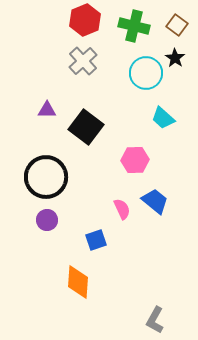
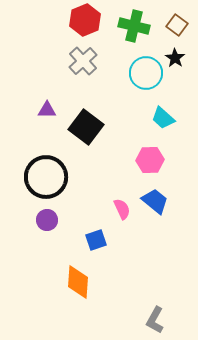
pink hexagon: moved 15 px right
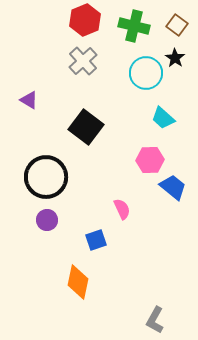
purple triangle: moved 18 px left, 10 px up; rotated 30 degrees clockwise
blue trapezoid: moved 18 px right, 14 px up
orange diamond: rotated 8 degrees clockwise
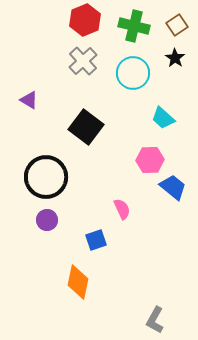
brown square: rotated 20 degrees clockwise
cyan circle: moved 13 px left
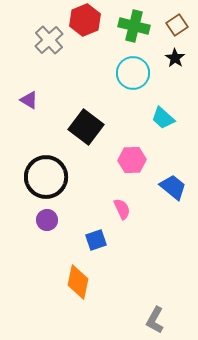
gray cross: moved 34 px left, 21 px up
pink hexagon: moved 18 px left
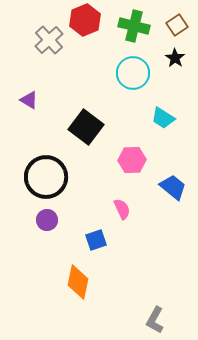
cyan trapezoid: rotated 10 degrees counterclockwise
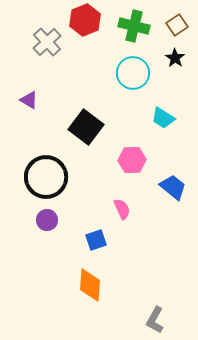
gray cross: moved 2 px left, 2 px down
orange diamond: moved 12 px right, 3 px down; rotated 8 degrees counterclockwise
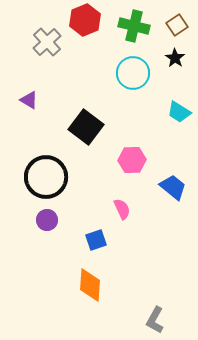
cyan trapezoid: moved 16 px right, 6 px up
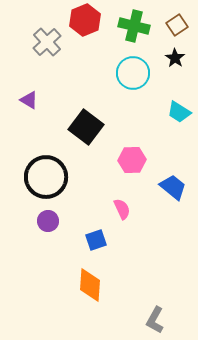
purple circle: moved 1 px right, 1 px down
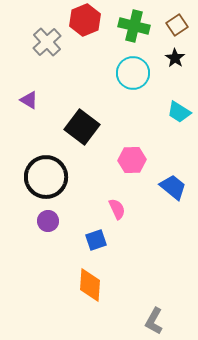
black square: moved 4 px left
pink semicircle: moved 5 px left
gray L-shape: moved 1 px left, 1 px down
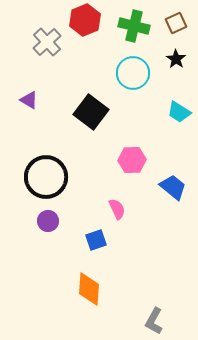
brown square: moved 1 px left, 2 px up; rotated 10 degrees clockwise
black star: moved 1 px right, 1 px down
black square: moved 9 px right, 15 px up
orange diamond: moved 1 px left, 4 px down
